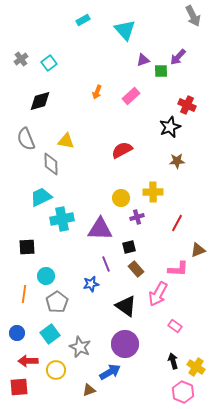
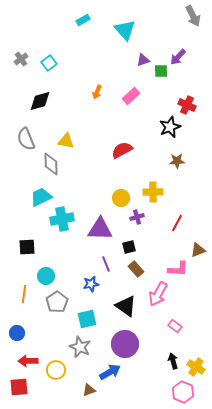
cyan square at (50, 334): moved 37 px right, 15 px up; rotated 24 degrees clockwise
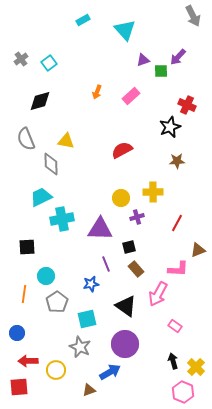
yellow cross at (196, 367): rotated 12 degrees clockwise
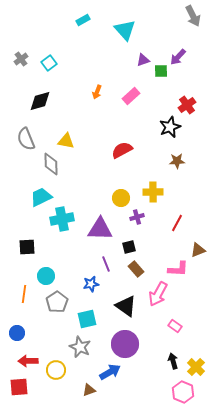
red cross at (187, 105): rotated 30 degrees clockwise
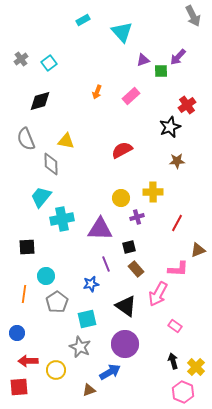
cyan triangle at (125, 30): moved 3 px left, 2 px down
cyan trapezoid at (41, 197): rotated 25 degrees counterclockwise
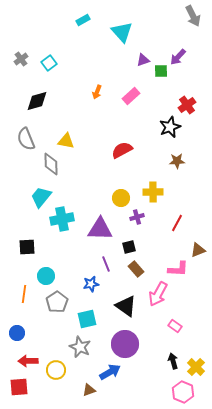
black diamond at (40, 101): moved 3 px left
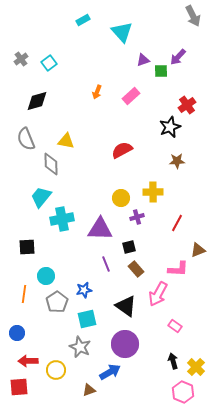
blue star at (91, 284): moved 7 px left, 6 px down
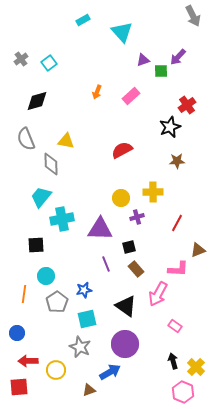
black square at (27, 247): moved 9 px right, 2 px up
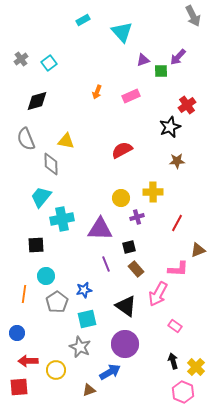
pink rectangle at (131, 96): rotated 18 degrees clockwise
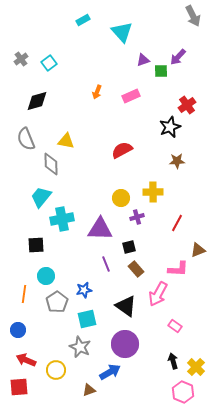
blue circle at (17, 333): moved 1 px right, 3 px up
red arrow at (28, 361): moved 2 px left, 1 px up; rotated 24 degrees clockwise
